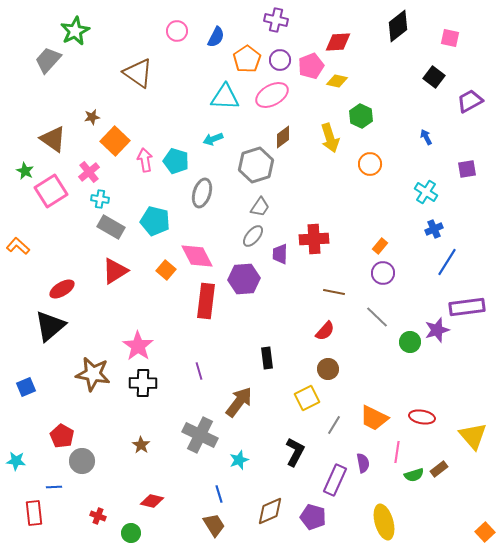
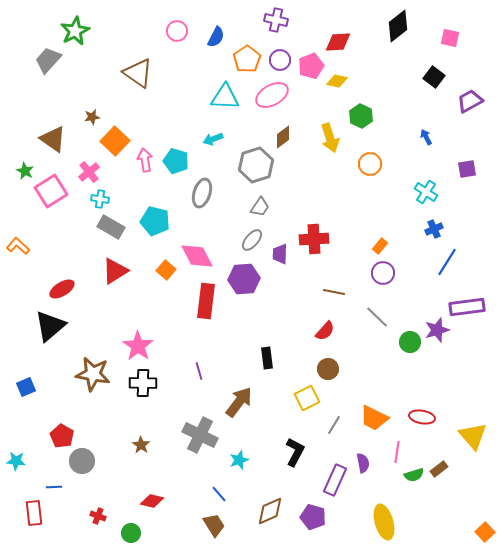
gray ellipse at (253, 236): moved 1 px left, 4 px down
blue line at (219, 494): rotated 24 degrees counterclockwise
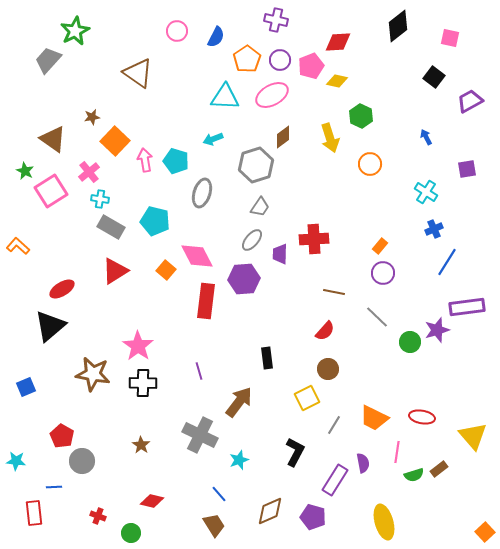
purple rectangle at (335, 480): rotated 8 degrees clockwise
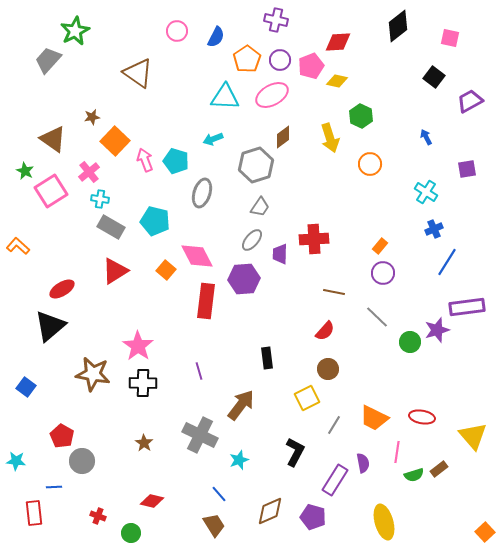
pink arrow at (145, 160): rotated 10 degrees counterclockwise
blue square at (26, 387): rotated 30 degrees counterclockwise
brown arrow at (239, 402): moved 2 px right, 3 px down
brown star at (141, 445): moved 3 px right, 2 px up
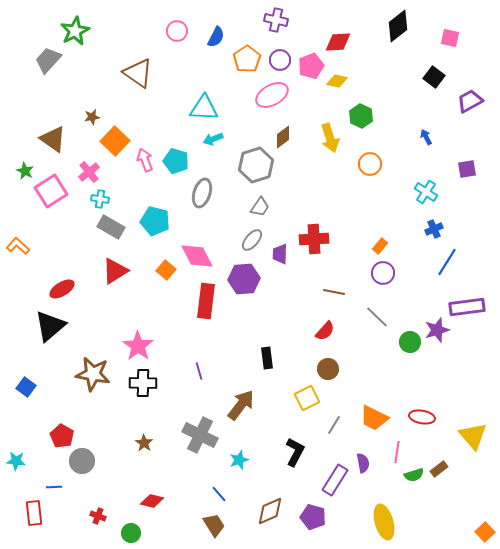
cyan triangle at (225, 97): moved 21 px left, 11 px down
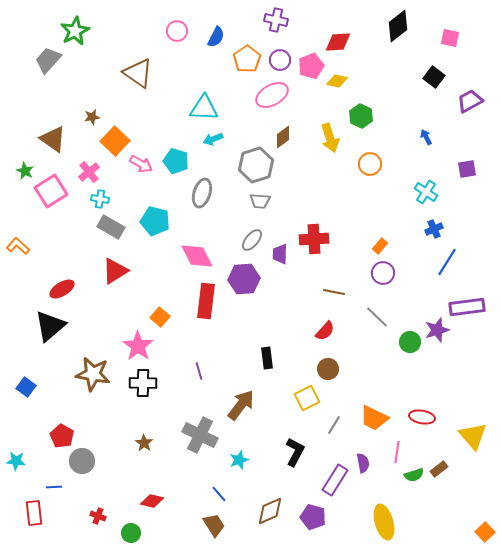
pink arrow at (145, 160): moved 4 px left, 4 px down; rotated 140 degrees clockwise
gray trapezoid at (260, 207): moved 6 px up; rotated 60 degrees clockwise
orange square at (166, 270): moved 6 px left, 47 px down
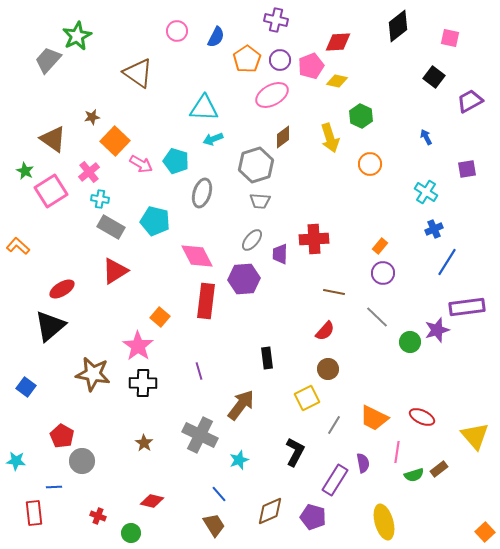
green star at (75, 31): moved 2 px right, 5 px down
red ellipse at (422, 417): rotated 15 degrees clockwise
yellow triangle at (473, 436): moved 2 px right
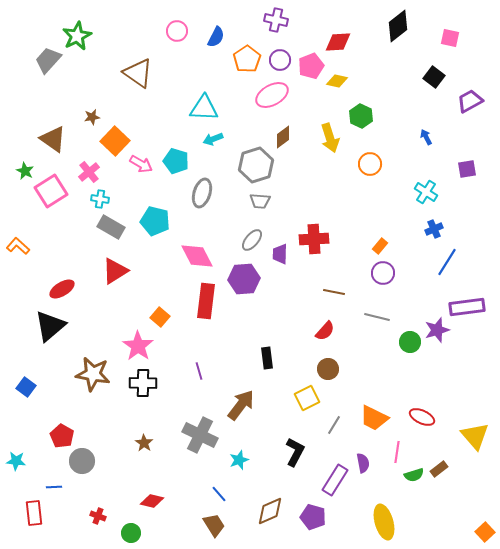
gray line at (377, 317): rotated 30 degrees counterclockwise
